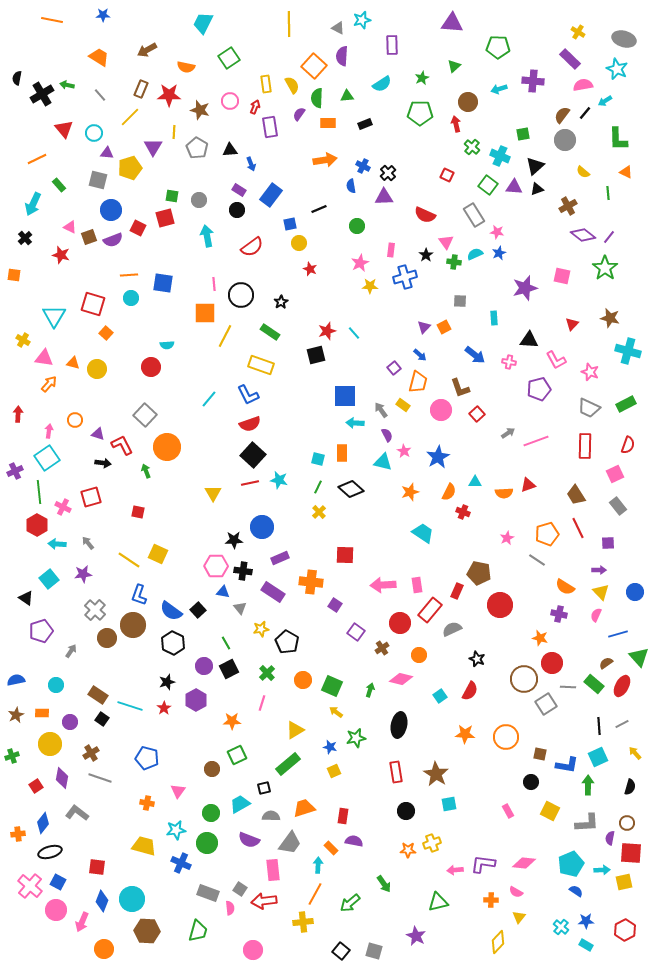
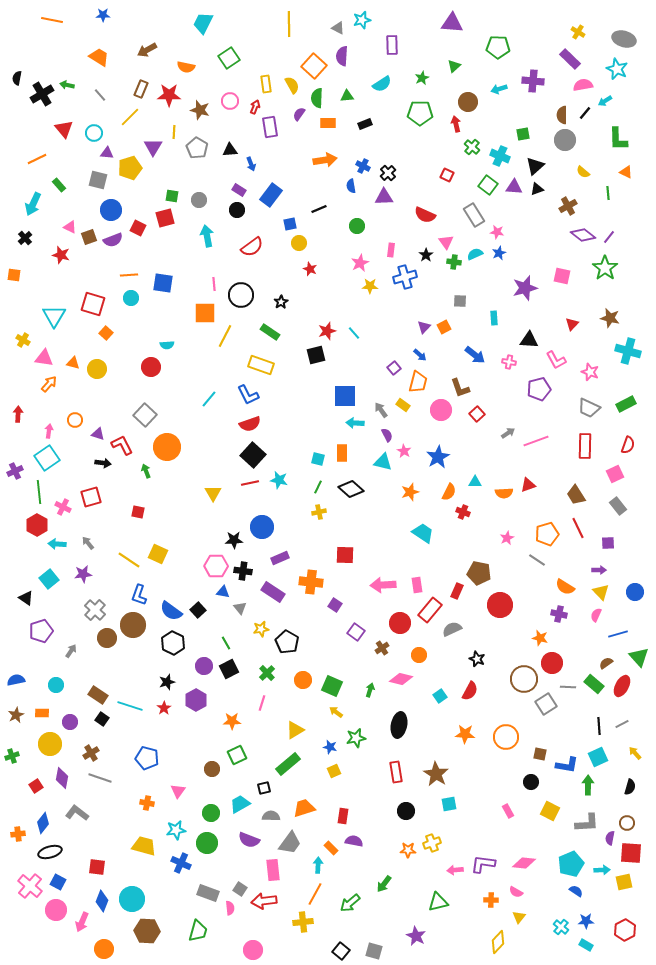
brown semicircle at (562, 115): rotated 36 degrees counterclockwise
yellow cross at (319, 512): rotated 32 degrees clockwise
green arrow at (384, 884): rotated 72 degrees clockwise
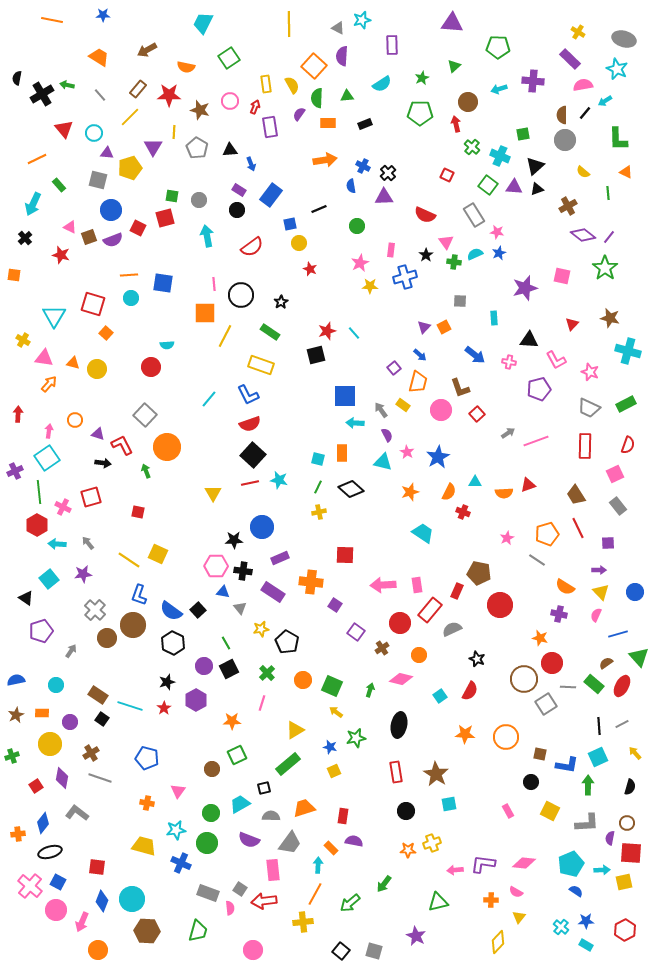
brown rectangle at (141, 89): moved 3 px left; rotated 18 degrees clockwise
pink star at (404, 451): moved 3 px right, 1 px down
orange circle at (104, 949): moved 6 px left, 1 px down
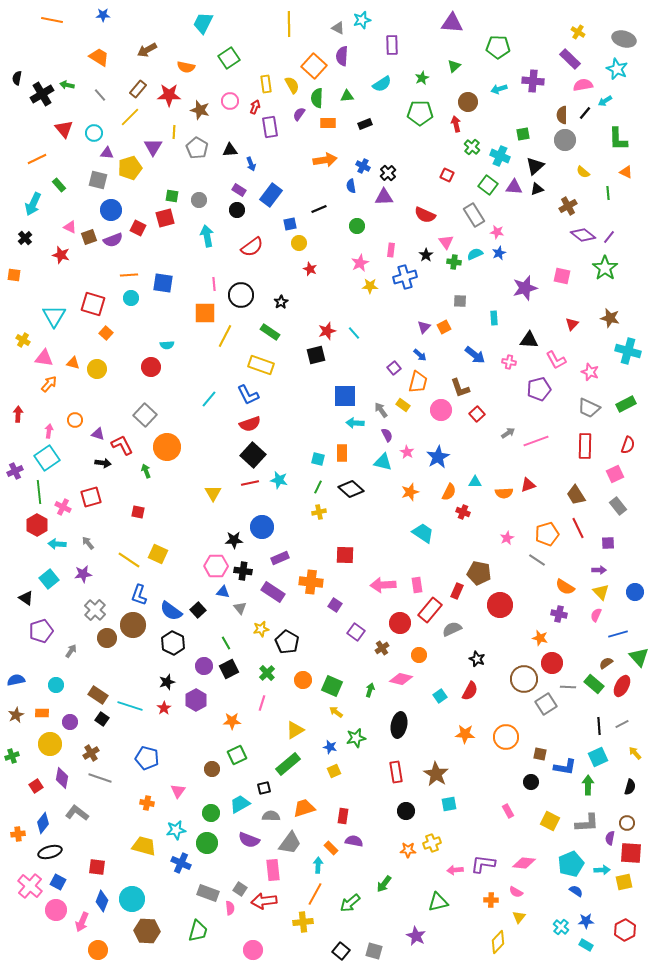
blue L-shape at (567, 765): moved 2 px left, 2 px down
yellow square at (550, 811): moved 10 px down
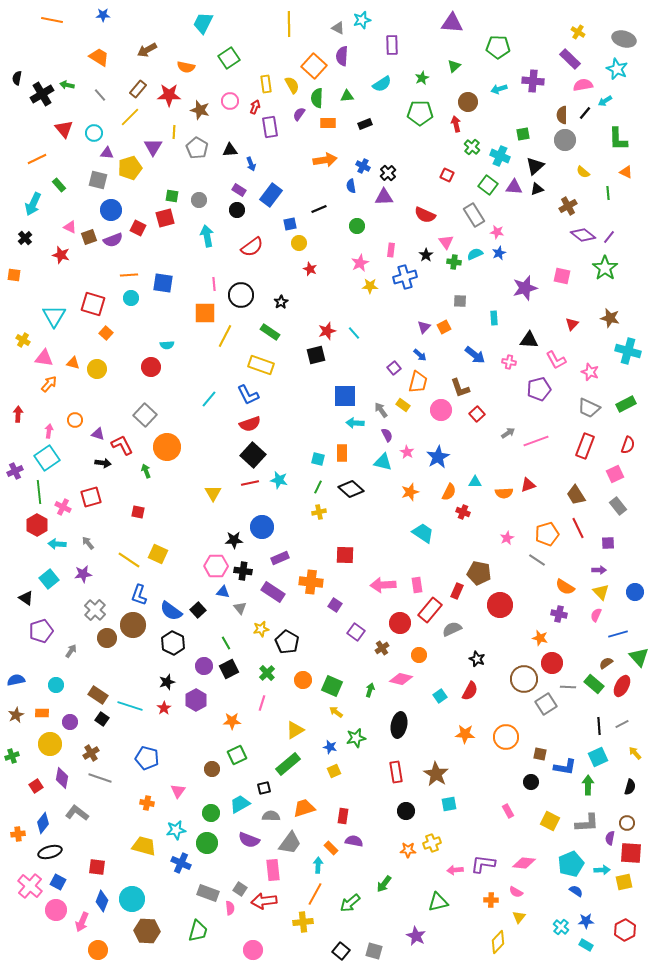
red rectangle at (585, 446): rotated 20 degrees clockwise
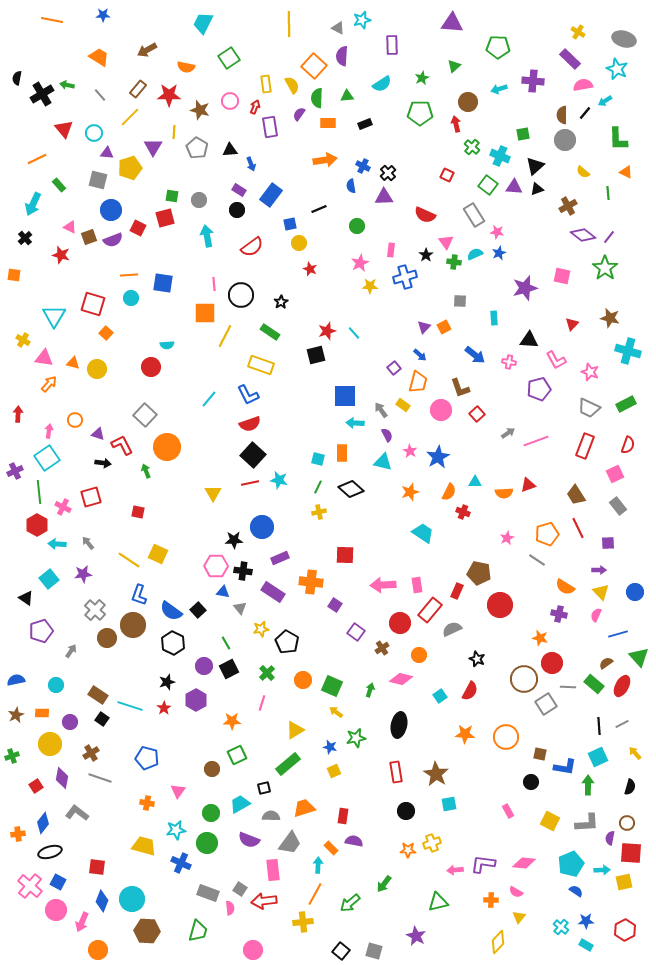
pink star at (407, 452): moved 3 px right, 1 px up
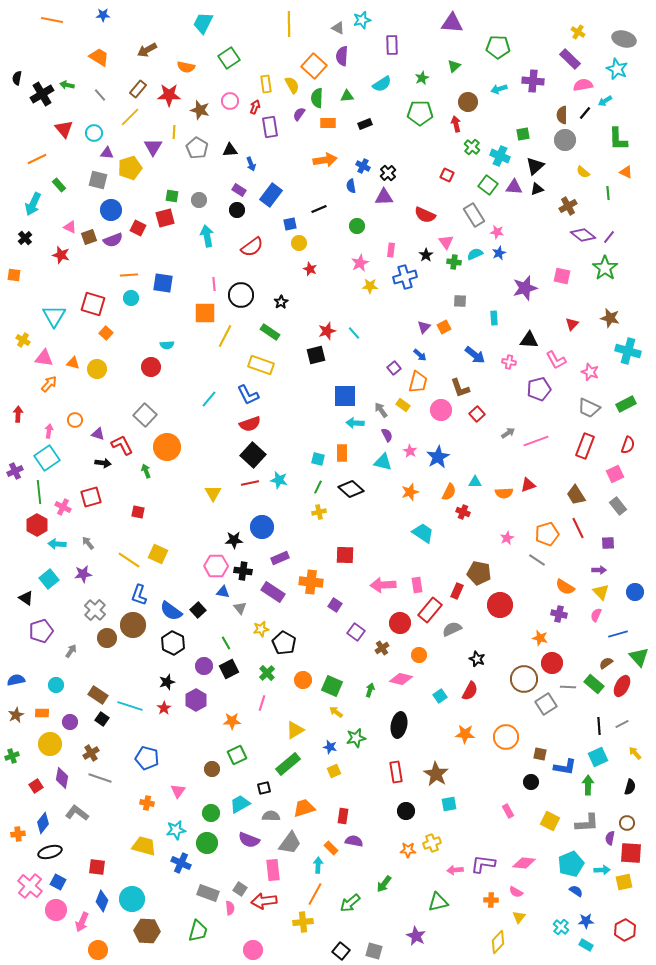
black pentagon at (287, 642): moved 3 px left, 1 px down
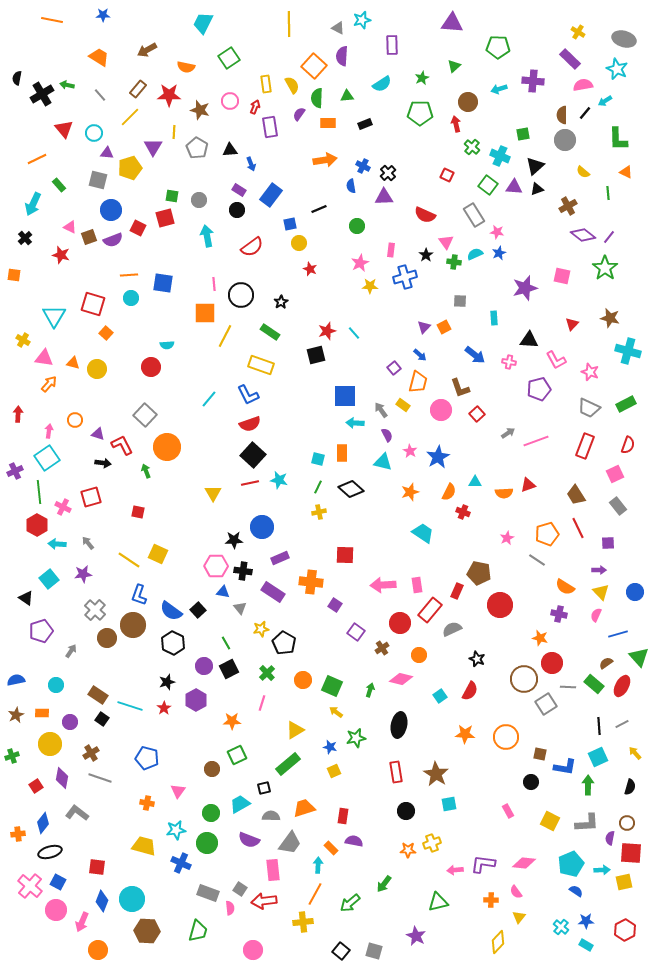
pink semicircle at (516, 892): rotated 24 degrees clockwise
